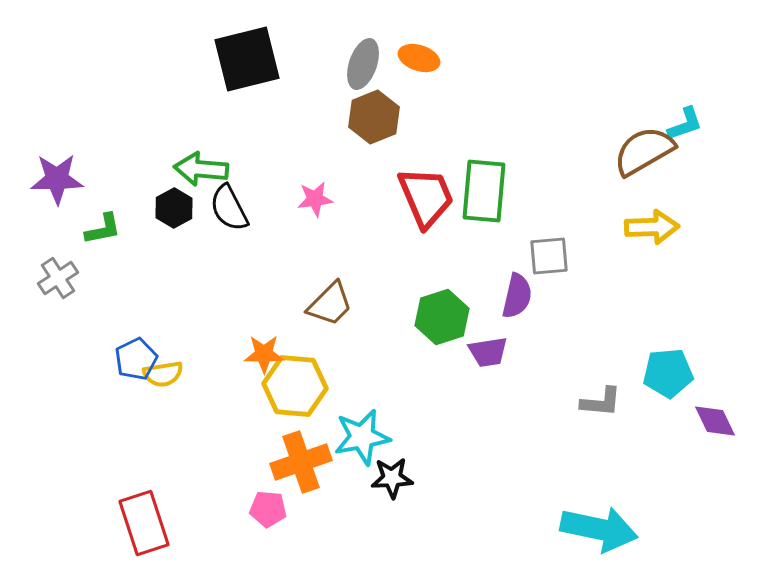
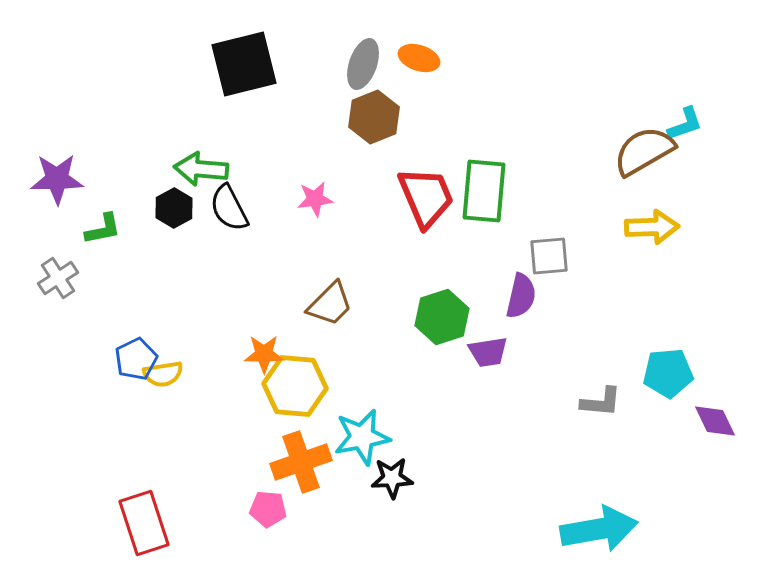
black square: moved 3 px left, 5 px down
purple semicircle: moved 4 px right
cyan arrow: rotated 22 degrees counterclockwise
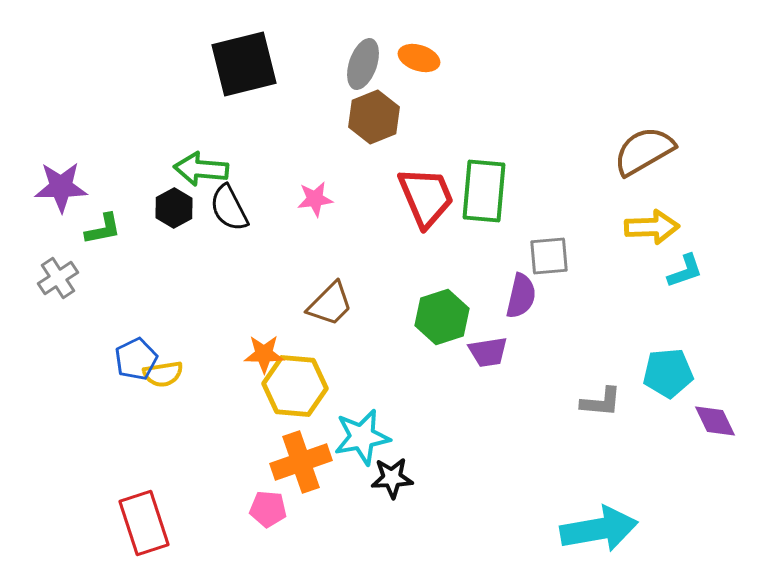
cyan L-shape: moved 147 px down
purple star: moved 4 px right, 8 px down
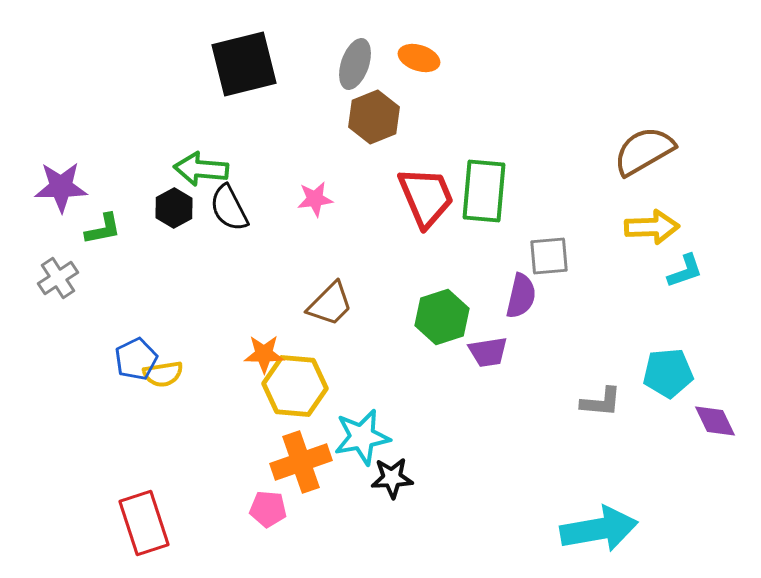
gray ellipse: moved 8 px left
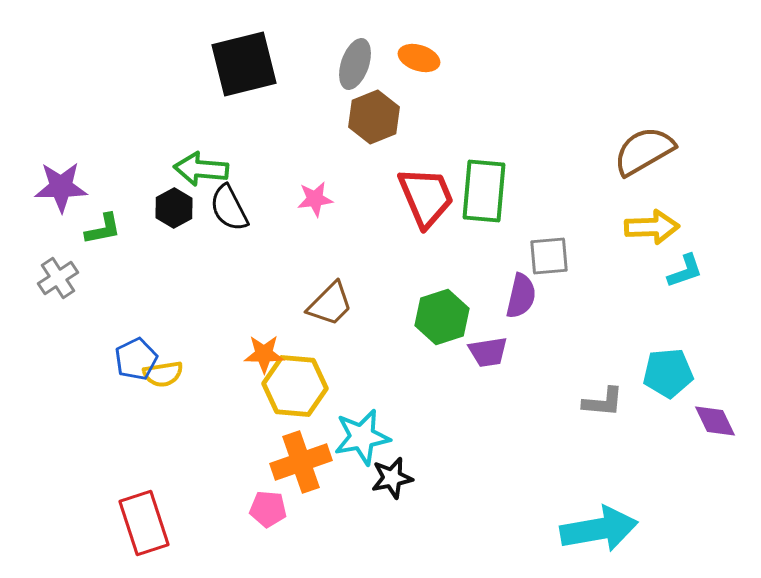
gray L-shape: moved 2 px right
black star: rotated 9 degrees counterclockwise
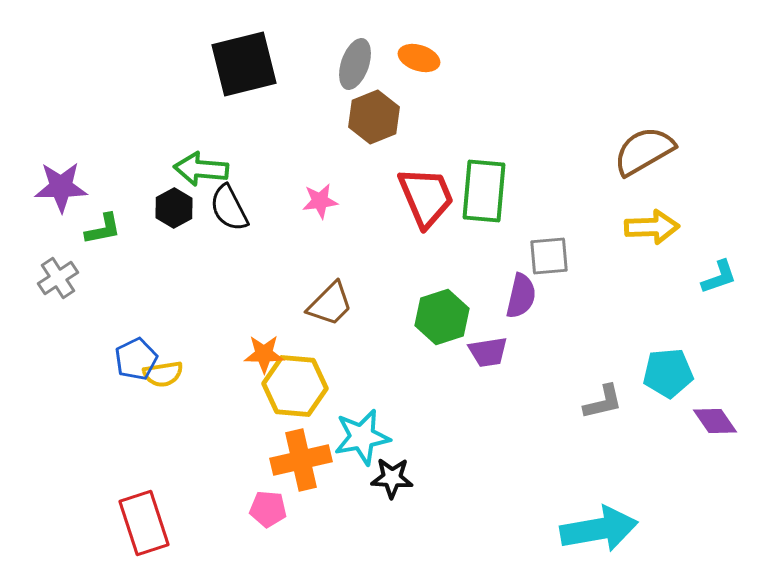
pink star: moved 5 px right, 2 px down
cyan L-shape: moved 34 px right, 6 px down
gray L-shape: rotated 18 degrees counterclockwise
purple diamond: rotated 9 degrees counterclockwise
orange cross: moved 2 px up; rotated 6 degrees clockwise
black star: rotated 15 degrees clockwise
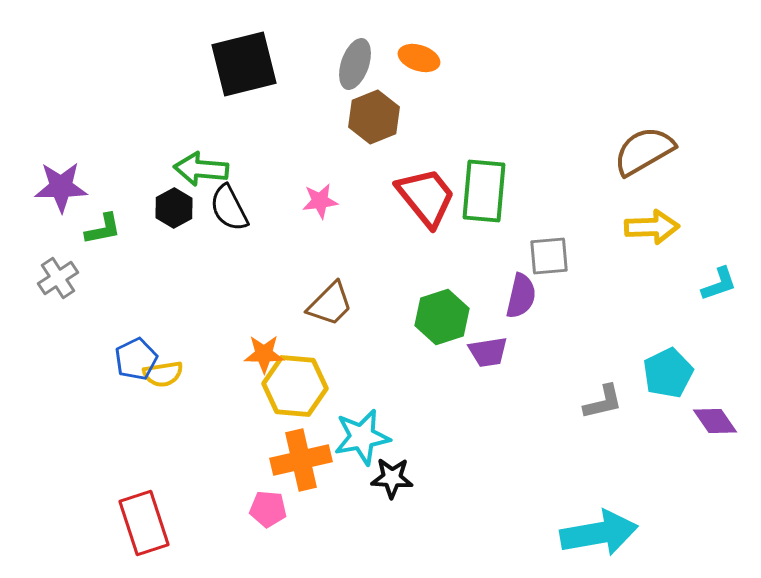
red trapezoid: rotated 16 degrees counterclockwise
cyan L-shape: moved 7 px down
cyan pentagon: rotated 21 degrees counterclockwise
cyan arrow: moved 4 px down
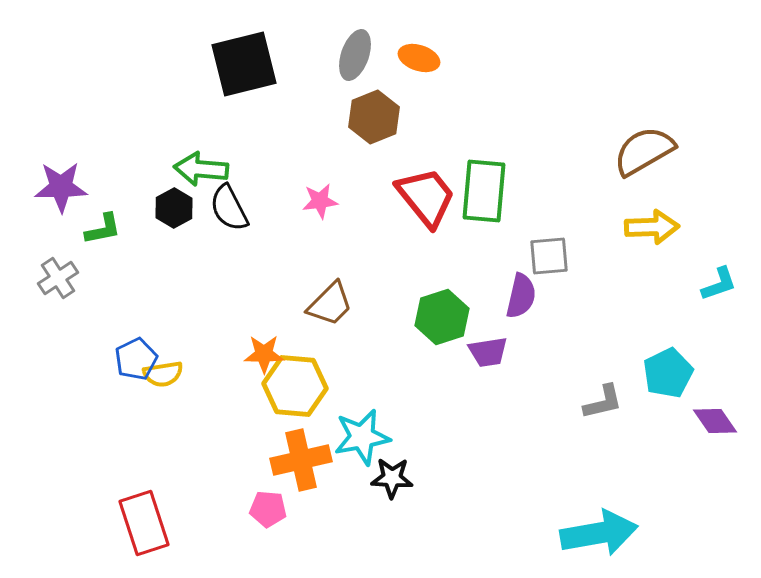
gray ellipse: moved 9 px up
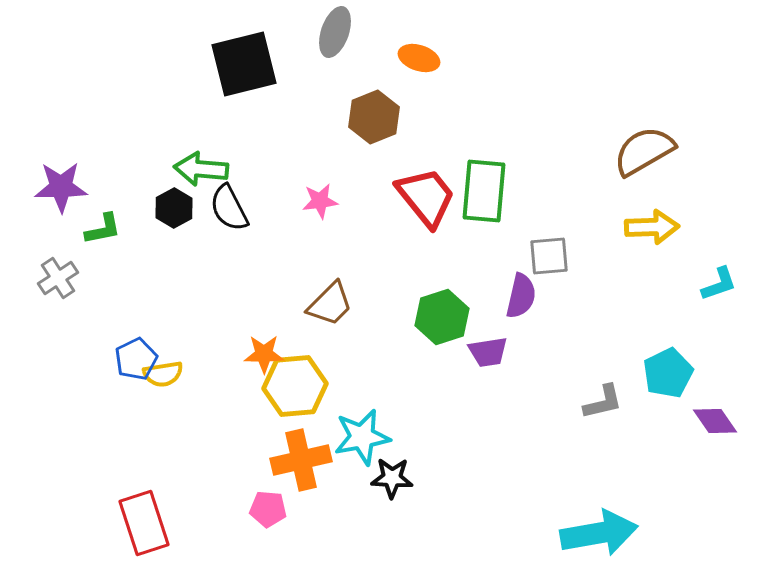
gray ellipse: moved 20 px left, 23 px up
yellow hexagon: rotated 10 degrees counterclockwise
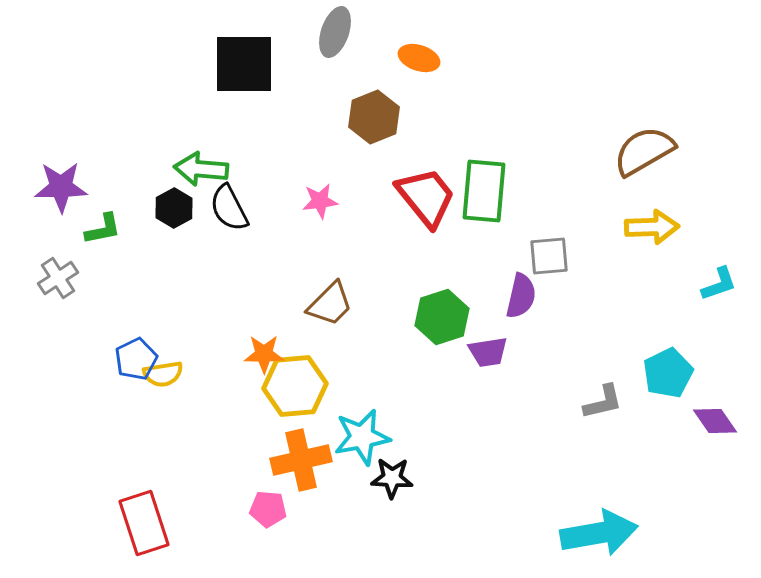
black square: rotated 14 degrees clockwise
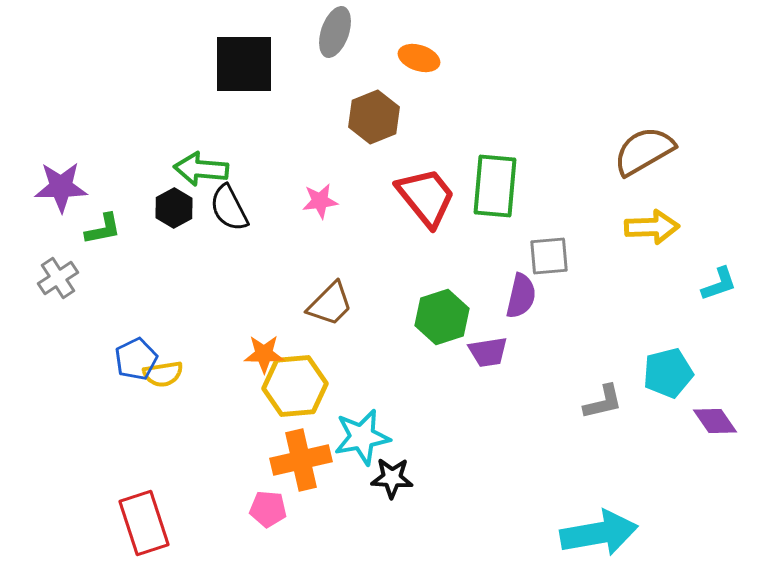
green rectangle: moved 11 px right, 5 px up
cyan pentagon: rotated 12 degrees clockwise
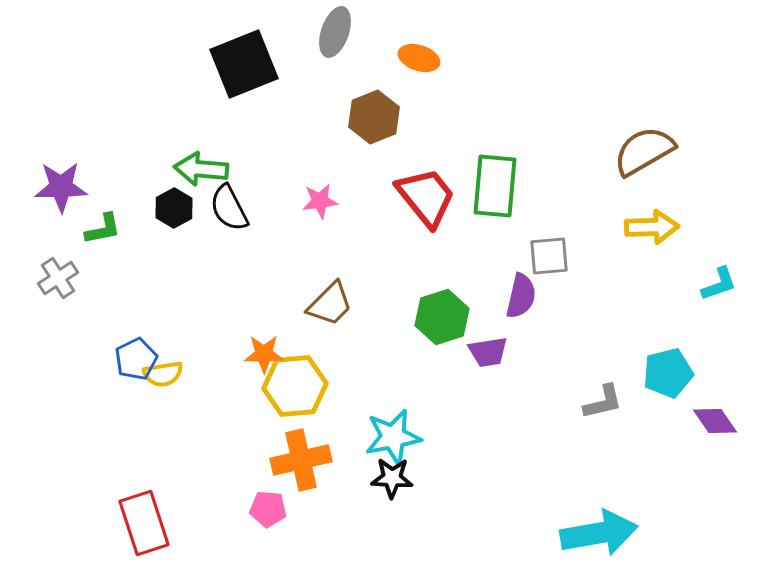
black square: rotated 22 degrees counterclockwise
cyan star: moved 31 px right
